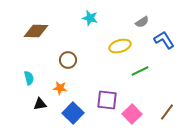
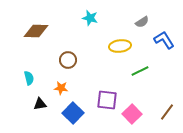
yellow ellipse: rotated 10 degrees clockwise
orange star: moved 1 px right
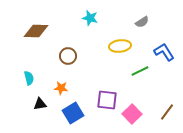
blue L-shape: moved 12 px down
brown circle: moved 4 px up
blue square: rotated 15 degrees clockwise
